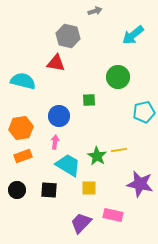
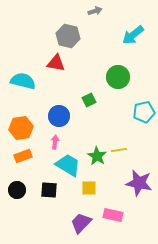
green square: rotated 24 degrees counterclockwise
purple star: moved 1 px left, 1 px up
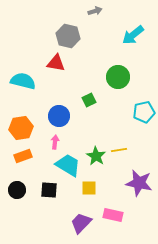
green star: moved 1 px left
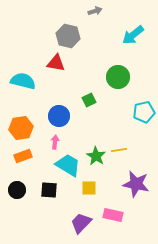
purple star: moved 3 px left, 1 px down
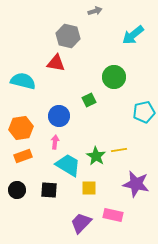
green circle: moved 4 px left
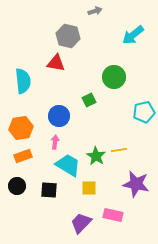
cyan semicircle: rotated 70 degrees clockwise
black circle: moved 4 px up
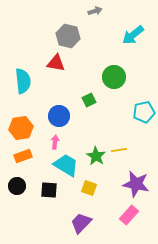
cyan trapezoid: moved 2 px left
yellow square: rotated 21 degrees clockwise
pink rectangle: moved 16 px right; rotated 60 degrees counterclockwise
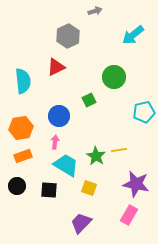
gray hexagon: rotated 20 degrees clockwise
red triangle: moved 4 px down; rotated 36 degrees counterclockwise
pink rectangle: rotated 12 degrees counterclockwise
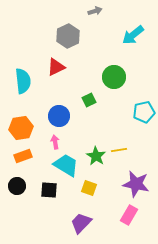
pink arrow: rotated 16 degrees counterclockwise
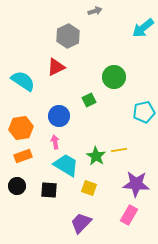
cyan arrow: moved 10 px right, 7 px up
cyan semicircle: rotated 50 degrees counterclockwise
purple star: rotated 8 degrees counterclockwise
